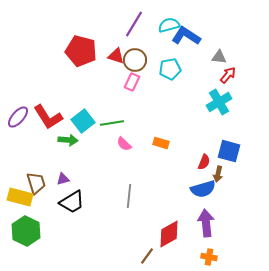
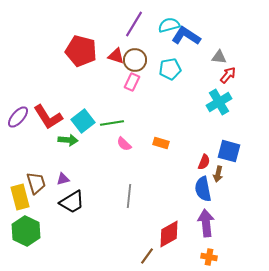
blue semicircle: rotated 95 degrees clockwise
yellow rectangle: rotated 60 degrees clockwise
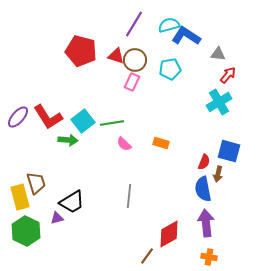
gray triangle: moved 1 px left, 3 px up
purple triangle: moved 6 px left, 39 px down
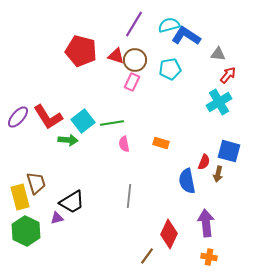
pink semicircle: rotated 35 degrees clockwise
blue semicircle: moved 16 px left, 8 px up
red diamond: rotated 36 degrees counterclockwise
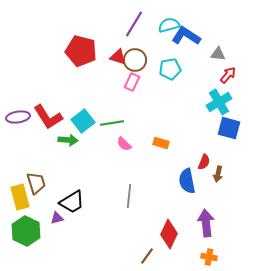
red triangle: moved 2 px right, 1 px down
purple ellipse: rotated 40 degrees clockwise
pink semicircle: rotated 35 degrees counterclockwise
blue square: moved 23 px up
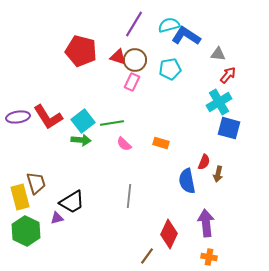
green arrow: moved 13 px right
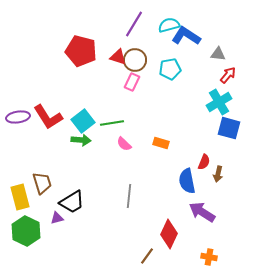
brown trapezoid: moved 6 px right
purple arrow: moved 4 px left, 11 px up; rotated 52 degrees counterclockwise
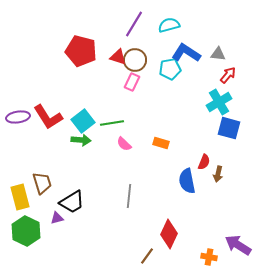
blue L-shape: moved 17 px down
purple arrow: moved 36 px right, 33 px down
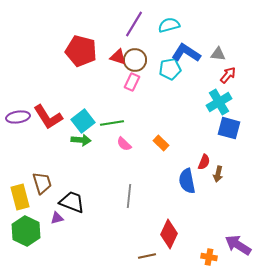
orange rectangle: rotated 28 degrees clockwise
black trapezoid: rotated 128 degrees counterclockwise
brown line: rotated 42 degrees clockwise
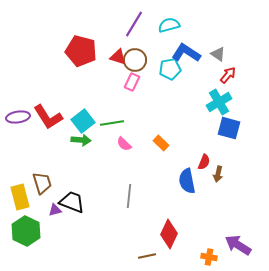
gray triangle: rotated 28 degrees clockwise
purple triangle: moved 2 px left, 8 px up
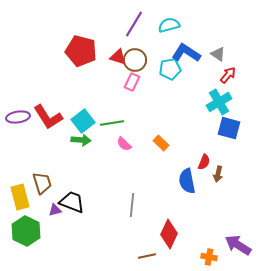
gray line: moved 3 px right, 9 px down
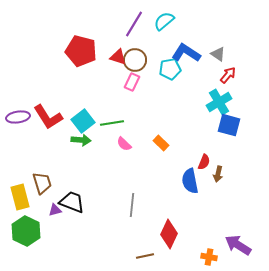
cyan semicircle: moved 5 px left, 4 px up; rotated 25 degrees counterclockwise
blue square: moved 3 px up
blue semicircle: moved 3 px right
brown line: moved 2 px left
